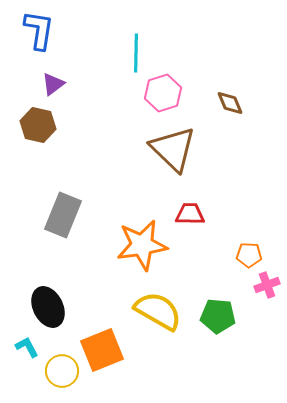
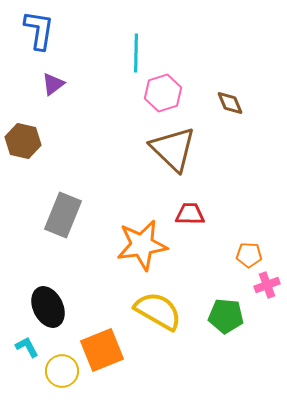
brown hexagon: moved 15 px left, 16 px down
green pentagon: moved 8 px right
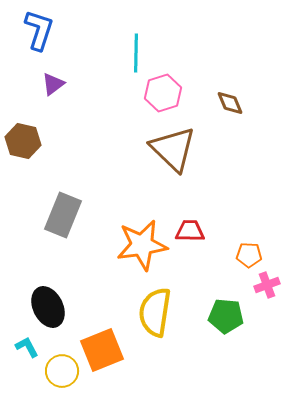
blue L-shape: rotated 9 degrees clockwise
red trapezoid: moved 17 px down
yellow semicircle: moved 3 px left, 1 px down; rotated 111 degrees counterclockwise
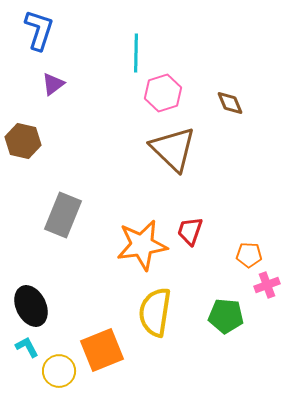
red trapezoid: rotated 72 degrees counterclockwise
black ellipse: moved 17 px left, 1 px up
yellow circle: moved 3 px left
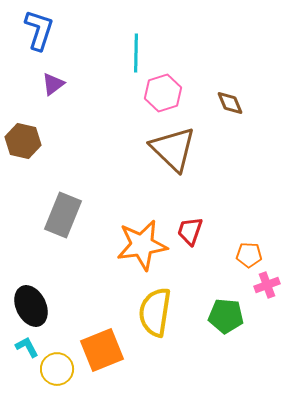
yellow circle: moved 2 px left, 2 px up
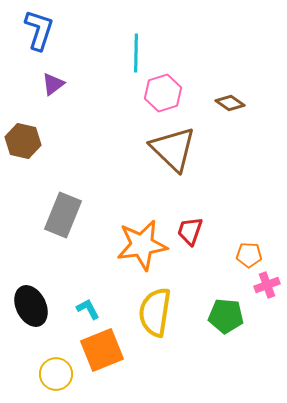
brown diamond: rotated 32 degrees counterclockwise
cyan L-shape: moved 61 px right, 38 px up
yellow circle: moved 1 px left, 5 px down
